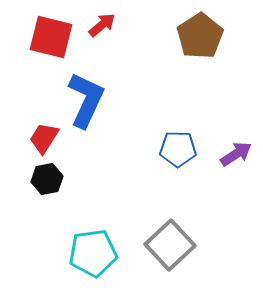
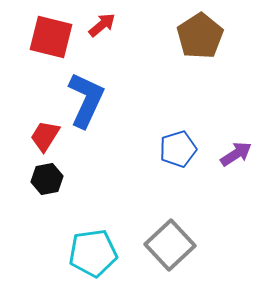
red trapezoid: moved 1 px right, 2 px up
blue pentagon: rotated 18 degrees counterclockwise
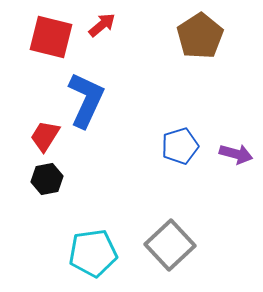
blue pentagon: moved 2 px right, 3 px up
purple arrow: rotated 48 degrees clockwise
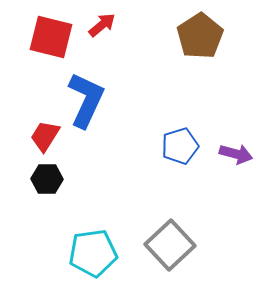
black hexagon: rotated 12 degrees clockwise
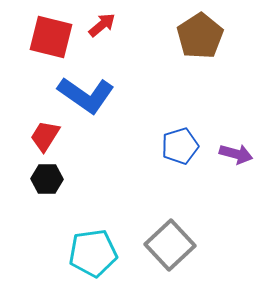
blue L-shape: moved 5 px up; rotated 100 degrees clockwise
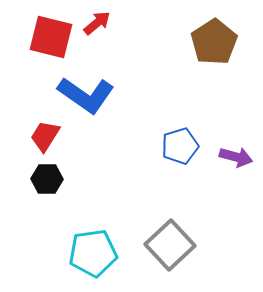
red arrow: moved 5 px left, 2 px up
brown pentagon: moved 14 px right, 6 px down
purple arrow: moved 3 px down
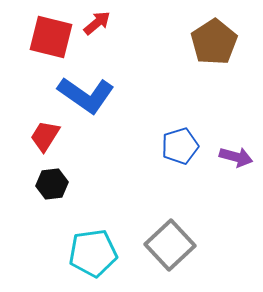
black hexagon: moved 5 px right, 5 px down; rotated 8 degrees counterclockwise
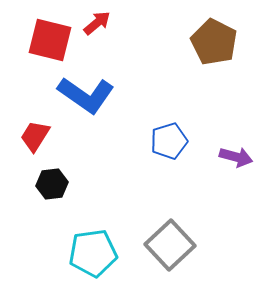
red square: moved 1 px left, 3 px down
brown pentagon: rotated 12 degrees counterclockwise
red trapezoid: moved 10 px left
blue pentagon: moved 11 px left, 5 px up
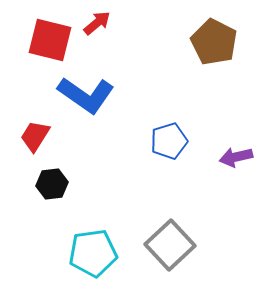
purple arrow: rotated 152 degrees clockwise
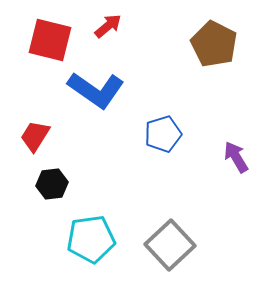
red arrow: moved 11 px right, 3 px down
brown pentagon: moved 2 px down
blue L-shape: moved 10 px right, 5 px up
blue pentagon: moved 6 px left, 7 px up
purple arrow: rotated 72 degrees clockwise
cyan pentagon: moved 2 px left, 14 px up
